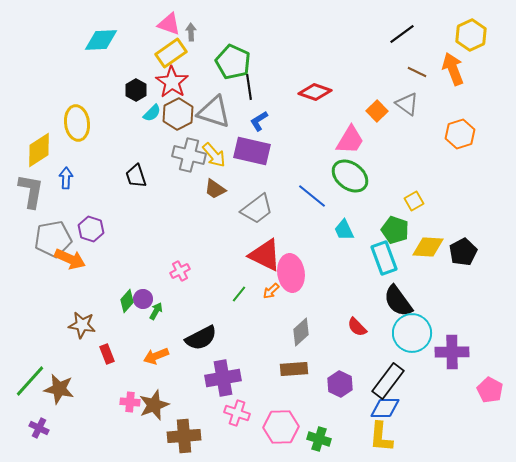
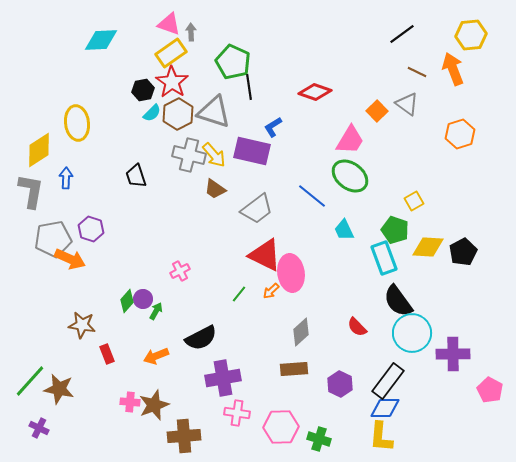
yellow hexagon at (471, 35): rotated 20 degrees clockwise
black hexagon at (136, 90): moved 7 px right; rotated 20 degrees clockwise
blue L-shape at (259, 121): moved 14 px right, 6 px down
purple cross at (452, 352): moved 1 px right, 2 px down
pink cross at (237, 413): rotated 10 degrees counterclockwise
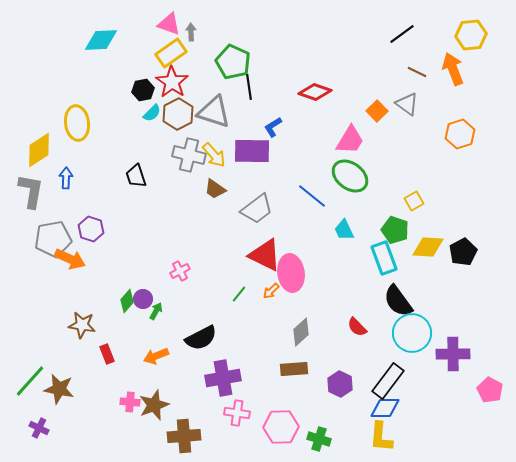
purple rectangle at (252, 151): rotated 12 degrees counterclockwise
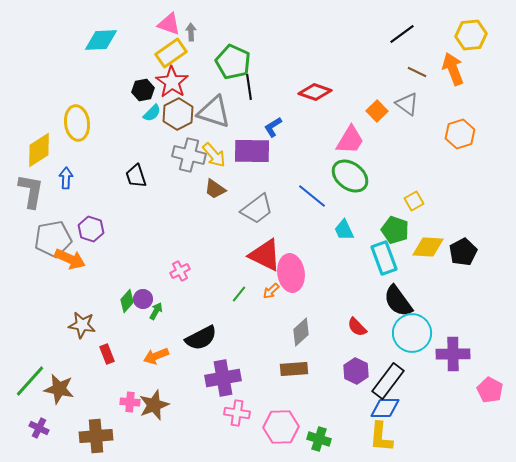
purple hexagon at (340, 384): moved 16 px right, 13 px up
brown cross at (184, 436): moved 88 px left
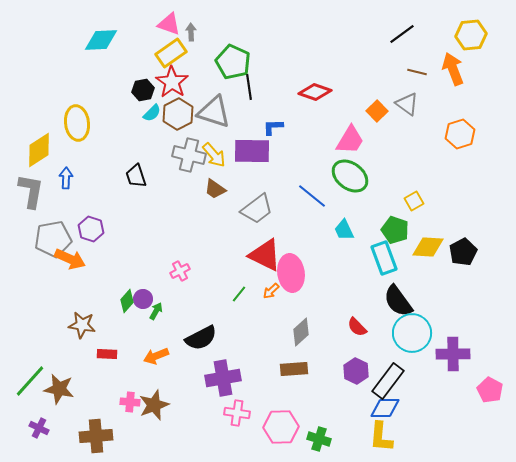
brown line at (417, 72): rotated 12 degrees counterclockwise
blue L-shape at (273, 127): rotated 30 degrees clockwise
red rectangle at (107, 354): rotated 66 degrees counterclockwise
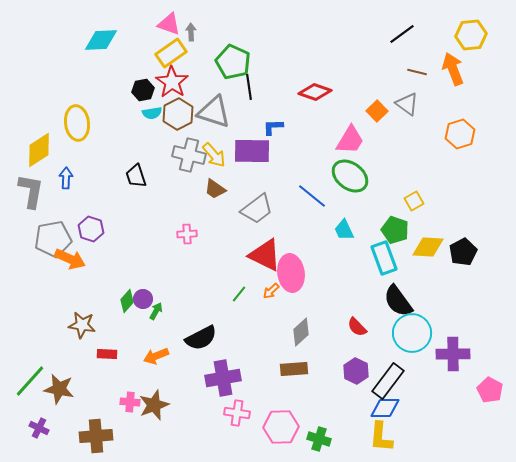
cyan semicircle at (152, 113): rotated 36 degrees clockwise
pink cross at (180, 271): moved 7 px right, 37 px up; rotated 24 degrees clockwise
